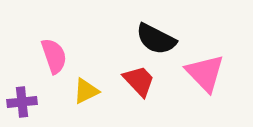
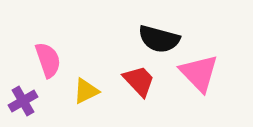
black semicircle: moved 3 px right; rotated 12 degrees counterclockwise
pink semicircle: moved 6 px left, 4 px down
pink triangle: moved 6 px left
purple cross: moved 1 px right, 1 px up; rotated 24 degrees counterclockwise
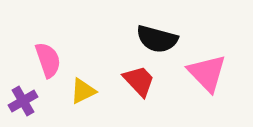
black semicircle: moved 2 px left
pink triangle: moved 8 px right
yellow triangle: moved 3 px left
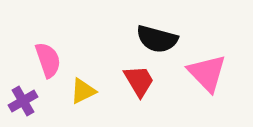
red trapezoid: rotated 12 degrees clockwise
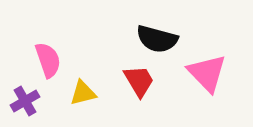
yellow triangle: moved 2 px down; rotated 12 degrees clockwise
purple cross: moved 2 px right
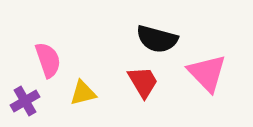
red trapezoid: moved 4 px right, 1 px down
